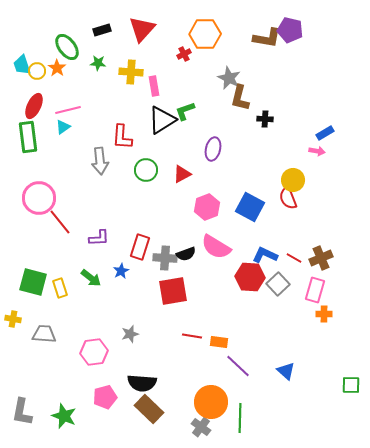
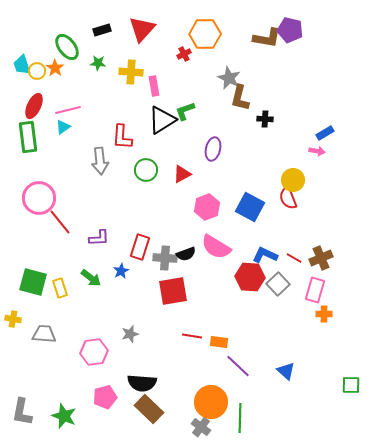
orange star at (57, 68): moved 2 px left
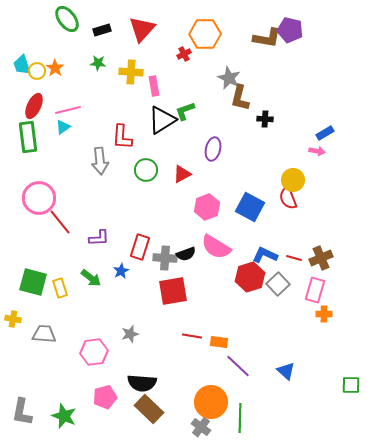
green ellipse at (67, 47): moved 28 px up
red line at (294, 258): rotated 14 degrees counterclockwise
red hexagon at (250, 277): rotated 20 degrees counterclockwise
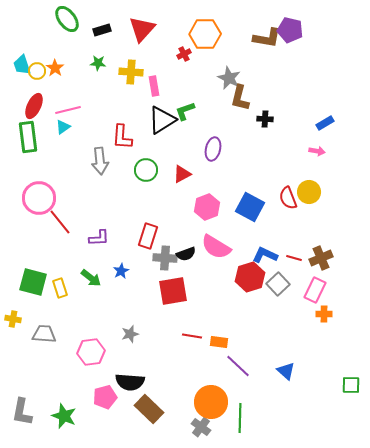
blue rectangle at (325, 133): moved 10 px up
yellow circle at (293, 180): moved 16 px right, 12 px down
red rectangle at (140, 247): moved 8 px right, 11 px up
pink rectangle at (315, 290): rotated 10 degrees clockwise
pink hexagon at (94, 352): moved 3 px left
black semicircle at (142, 383): moved 12 px left, 1 px up
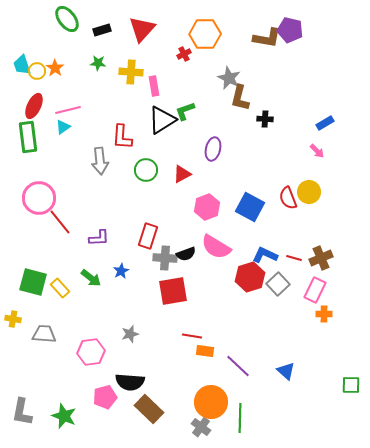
pink arrow at (317, 151): rotated 35 degrees clockwise
yellow rectangle at (60, 288): rotated 24 degrees counterclockwise
orange rectangle at (219, 342): moved 14 px left, 9 px down
